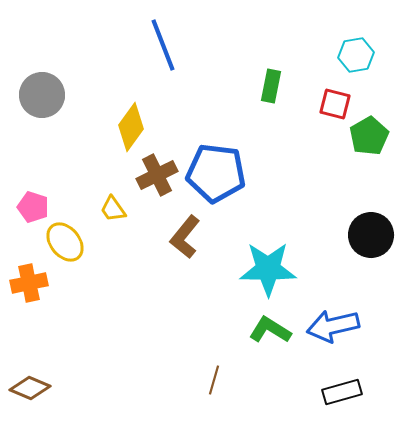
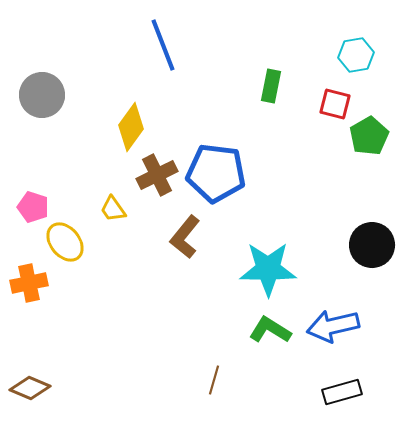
black circle: moved 1 px right, 10 px down
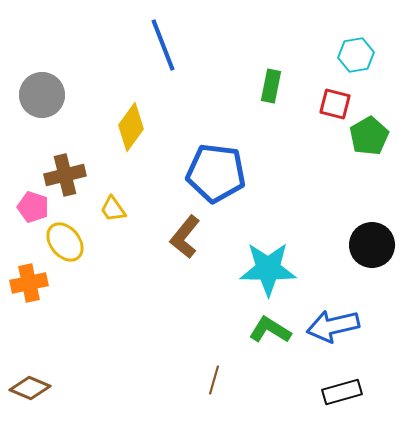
brown cross: moved 92 px left; rotated 12 degrees clockwise
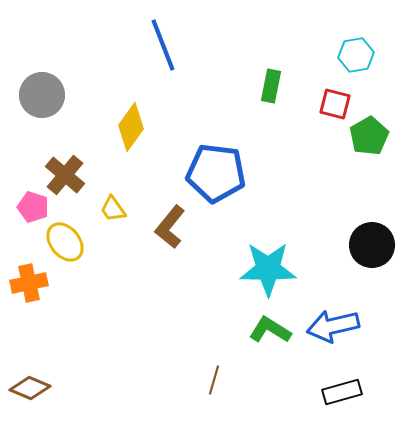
brown cross: rotated 36 degrees counterclockwise
brown L-shape: moved 15 px left, 10 px up
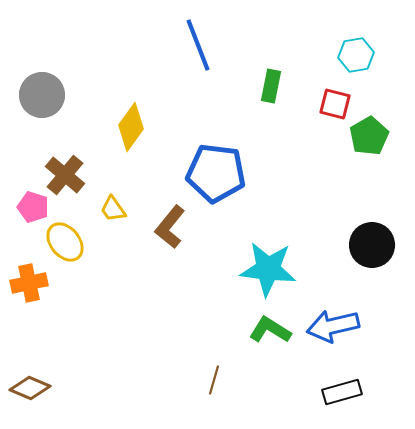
blue line: moved 35 px right
cyan star: rotated 6 degrees clockwise
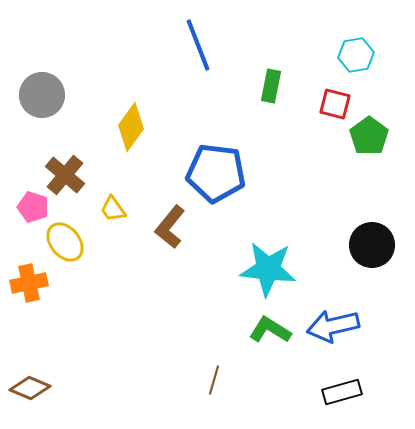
green pentagon: rotated 6 degrees counterclockwise
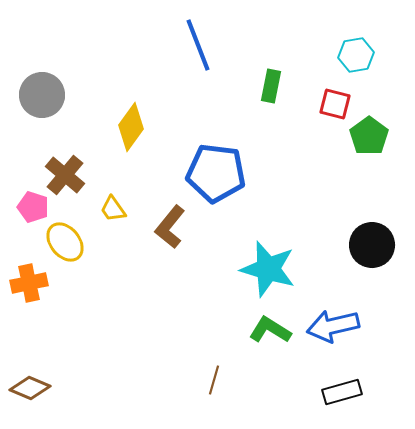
cyan star: rotated 10 degrees clockwise
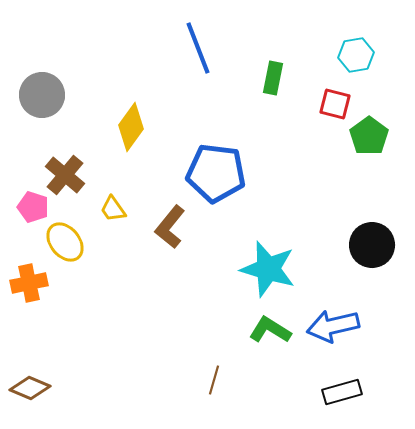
blue line: moved 3 px down
green rectangle: moved 2 px right, 8 px up
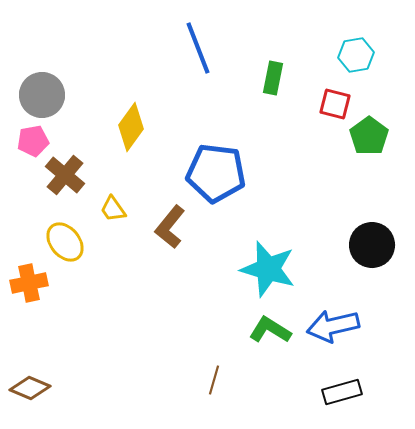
pink pentagon: moved 66 px up; rotated 28 degrees counterclockwise
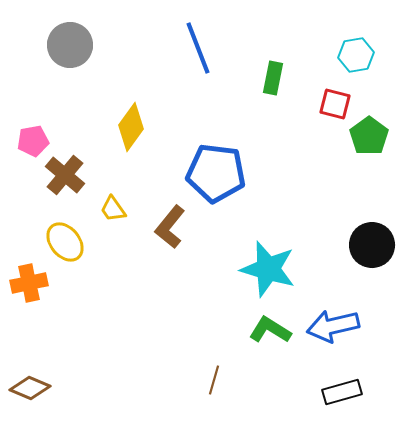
gray circle: moved 28 px right, 50 px up
